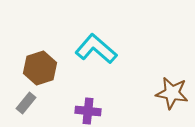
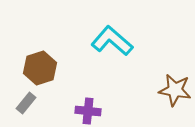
cyan L-shape: moved 16 px right, 8 px up
brown star: moved 3 px right, 3 px up
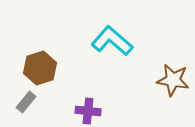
brown star: moved 2 px left, 10 px up
gray rectangle: moved 1 px up
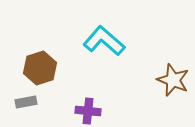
cyan L-shape: moved 8 px left
brown star: rotated 12 degrees clockwise
gray rectangle: rotated 40 degrees clockwise
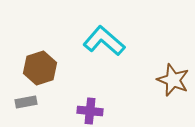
purple cross: moved 2 px right
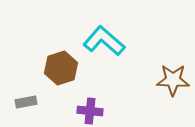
brown hexagon: moved 21 px right
brown star: rotated 20 degrees counterclockwise
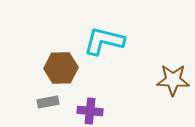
cyan L-shape: rotated 27 degrees counterclockwise
brown hexagon: rotated 16 degrees clockwise
gray rectangle: moved 22 px right
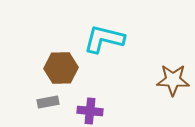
cyan L-shape: moved 2 px up
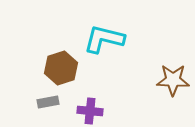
brown hexagon: rotated 16 degrees counterclockwise
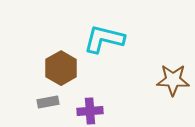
brown hexagon: rotated 12 degrees counterclockwise
purple cross: rotated 10 degrees counterclockwise
